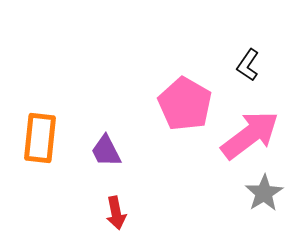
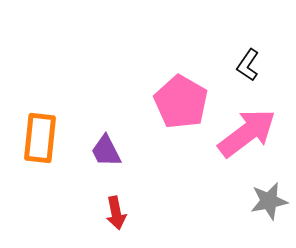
pink pentagon: moved 4 px left, 2 px up
pink arrow: moved 3 px left, 2 px up
gray star: moved 5 px right, 8 px down; rotated 21 degrees clockwise
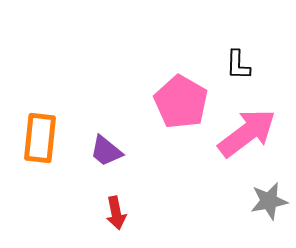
black L-shape: moved 10 px left; rotated 32 degrees counterclockwise
purple trapezoid: rotated 24 degrees counterclockwise
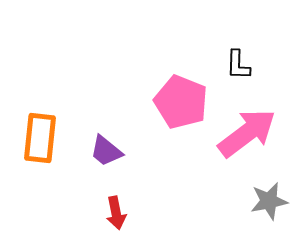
pink pentagon: rotated 8 degrees counterclockwise
